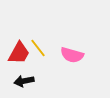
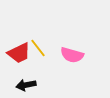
red trapezoid: rotated 35 degrees clockwise
black arrow: moved 2 px right, 4 px down
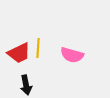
yellow line: rotated 42 degrees clockwise
black arrow: rotated 90 degrees counterclockwise
